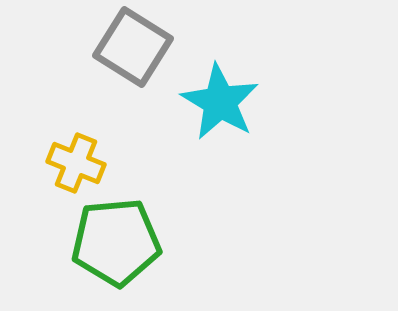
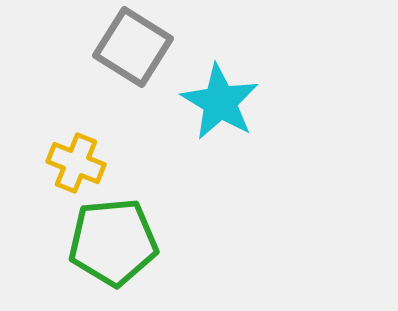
green pentagon: moved 3 px left
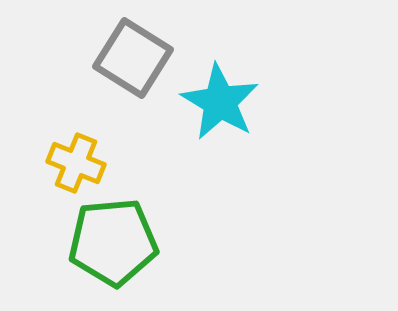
gray square: moved 11 px down
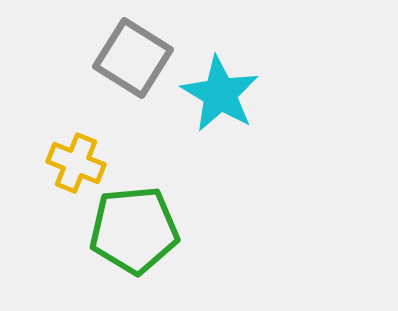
cyan star: moved 8 px up
green pentagon: moved 21 px right, 12 px up
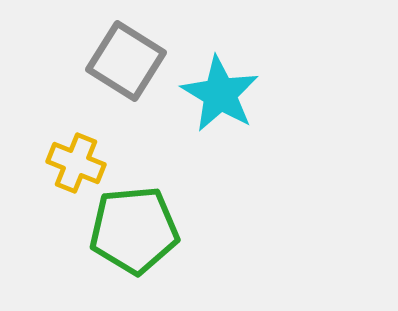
gray square: moved 7 px left, 3 px down
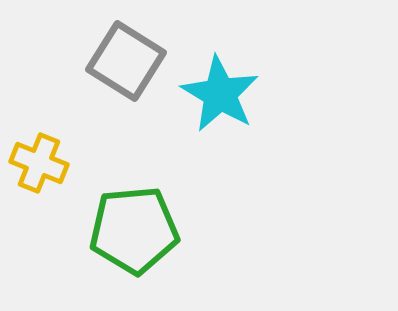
yellow cross: moved 37 px left
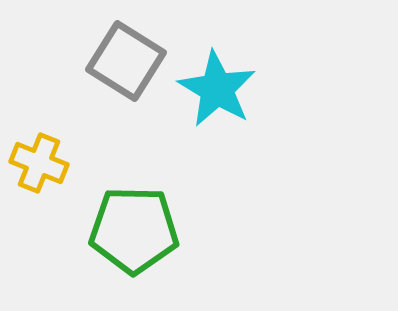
cyan star: moved 3 px left, 5 px up
green pentagon: rotated 6 degrees clockwise
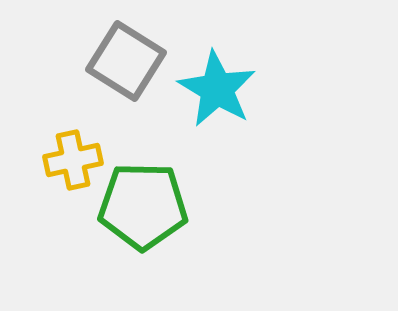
yellow cross: moved 34 px right, 3 px up; rotated 34 degrees counterclockwise
green pentagon: moved 9 px right, 24 px up
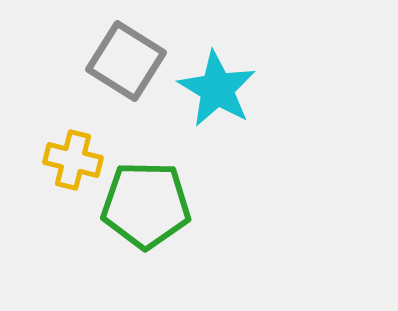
yellow cross: rotated 26 degrees clockwise
green pentagon: moved 3 px right, 1 px up
